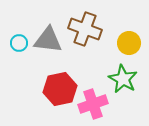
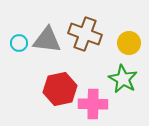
brown cross: moved 5 px down
gray triangle: moved 1 px left
pink cross: rotated 20 degrees clockwise
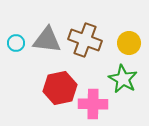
brown cross: moved 6 px down
cyan circle: moved 3 px left
red hexagon: moved 1 px up
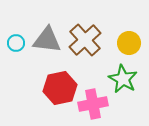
brown cross: rotated 28 degrees clockwise
pink cross: rotated 12 degrees counterclockwise
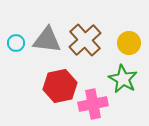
red hexagon: moved 2 px up
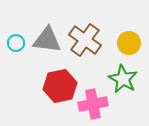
brown cross: rotated 12 degrees counterclockwise
